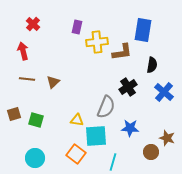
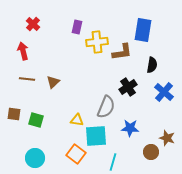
brown square: rotated 24 degrees clockwise
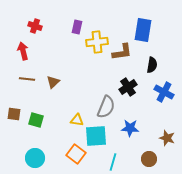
red cross: moved 2 px right, 2 px down; rotated 24 degrees counterclockwise
blue cross: rotated 12 degrees counterclockwise
brown circle: moved 2 px left, 7 px down
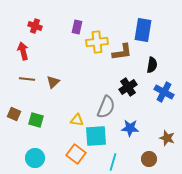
brown square: rotated 16 degrees clockwise
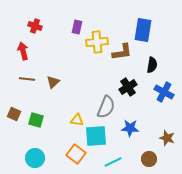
cyan line: rotated 48 degrees clockwise
